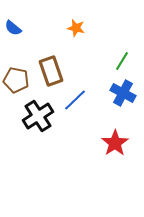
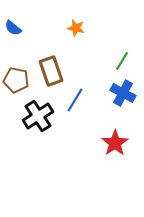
blue line: rotated 15 degrees counterclockwise
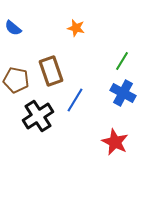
red star: moved 1 px up; rotated 12 degrees counterclockwise
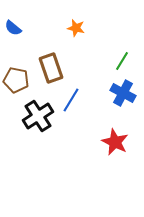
brown rectangle: moved 3 px up
blue line: moved 4 px left
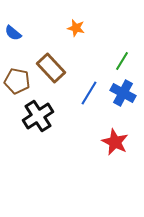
blue semicircle: moved 5 px down
brown rectangle: rotated 24 degrees counterclockwise
brown pentagon: moved 1 px right, 1 px down
blue line: moved 18 px right, 7 px up
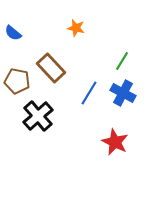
black cross: rotated 8 degrees counterclockwise
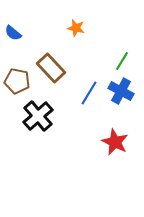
blue cross: moved 2 px left, 2 px up
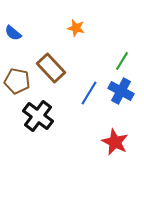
black cross: rotated 12 degrees counterclockwise
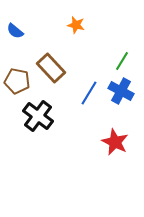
orange star: moved 3 px up
blue semicircle: moved 2 px right, 2 px up
